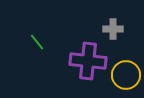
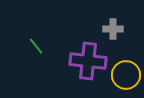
green line: moved 1 px left, 4 px down
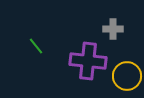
yellow circle: moved 1 px right, 1 px down
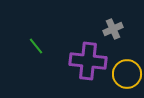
gray cross: rotated 24 degrees counterclockwise
yellow circle: moved 2 px up
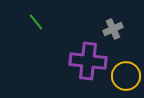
green line: moved 24 px up
yellow circle: moved 1 px left, 2 px down
